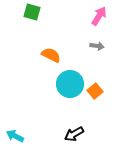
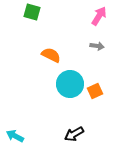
orange square: rotated 14 degrees clockwise
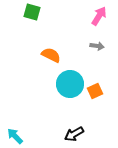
cyan arrow: rotated 18 degrees clockwise
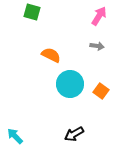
orange square: moved 6 px right; rotated 28 degrees counterclockwise
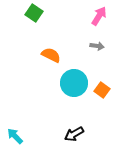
green square: moved 2 px right, 1 px down; rotated 18 degrees clockwise
cyan circle: moved 4 px right, 1 px up
orange square: moved 1 px right, 1 px up
